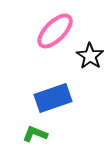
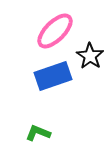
blue rectangle: moved 22 px up
green L-shape: moved 3 px right, 1 px up
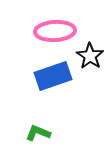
pink ellipse: rotated 42 degrees clockwise
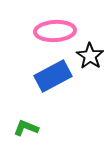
blue rectangle: rotated 9 degrees counterclockwise
green L-shape: moved 12 px left, 5 px up
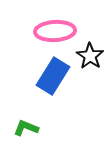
blue rectangle: rotated 30 degrees counterclockwise
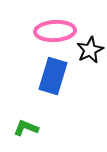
black star: moved 6 px up; rotated 12 degrees clockwise
blue rectangle: rotated 15 degrees counterclockwise
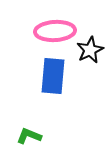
blue rectangle: rotated 12 degrees counterclockwise
green L-shape: moved 3 px right, 8 px down
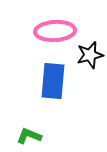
black star: moved 5 px down; rotated 12 degrees clockwise
blue rectangle: moved 5 px down
